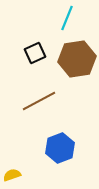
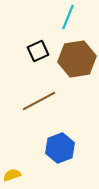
cyan line: moved 1 px right, 1 px up
black square: moved 3 px right, 2 px up
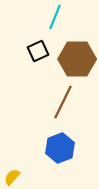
cyan line: moved 13 px left
brown hexagon: rotated 9 degrees clockwise
brown line: moved 24 px right, 1 px down; rotated 36 degrees counterclockwise
yellow semicircle: moved 2 px down; rotated 30 degrees counterclockwise
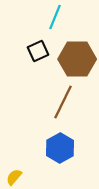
blue hexagon: rotated 8 degrees counterclockwise
yellow semicircle: moved 2 px right
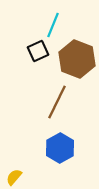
cyan line: moved 2 px left, 8 px down
brown hexagon: rotated 21 degrees clockwise
brown line: moved 6 px left
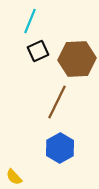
cyan line: moved 23 px left, 4 px up
brown hexagon: rotated 24 degrees counterclockwise
yellow semicircle: rotated 84 degrees counterclockwise
